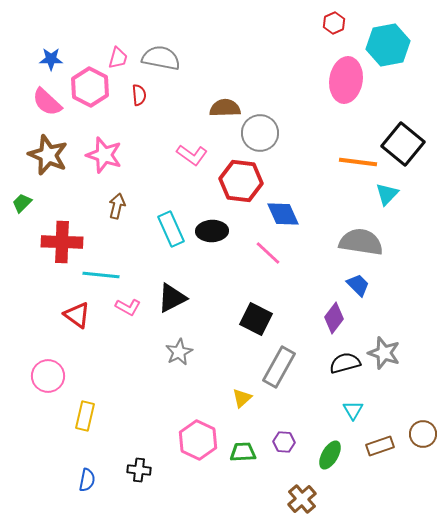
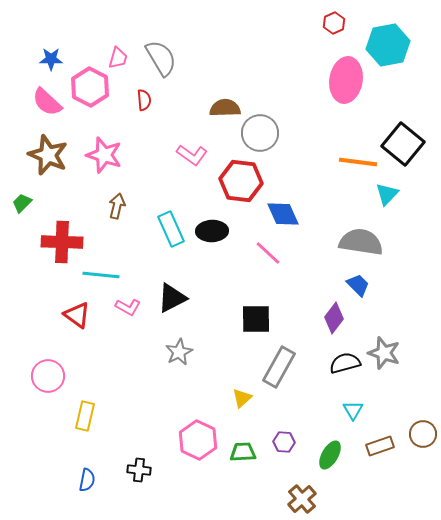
gray semicircle at (161, 58): rotated 48 degrees clockwise
red semicircle at (139, 95): moved 5 px right, 5 px down
black square at (256, 319): rotated 28 degrees counterclockwise
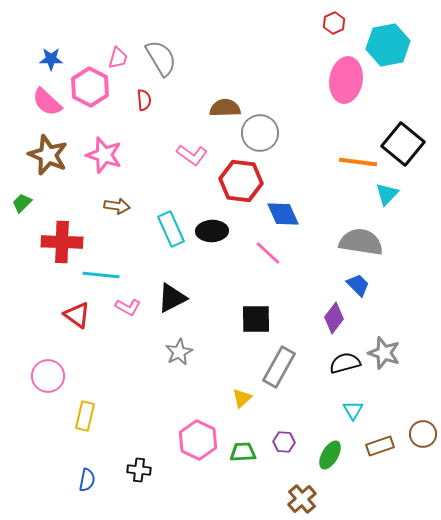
brown arrow at (117, 206): rotated 85 degrees clockwise
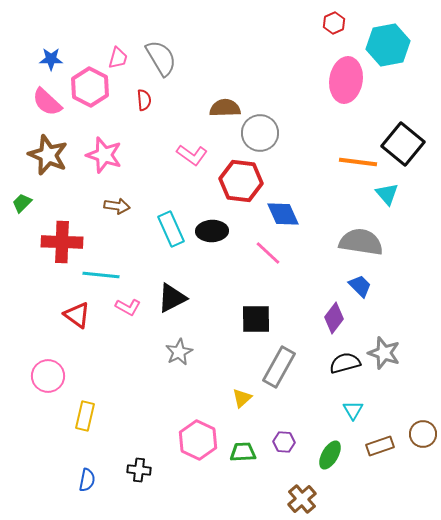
cyan triangle at (387, 194): rotated 25 degrees counterclockwise
blue trapezoid at (358, 285): moved 2 px right, 1 px down
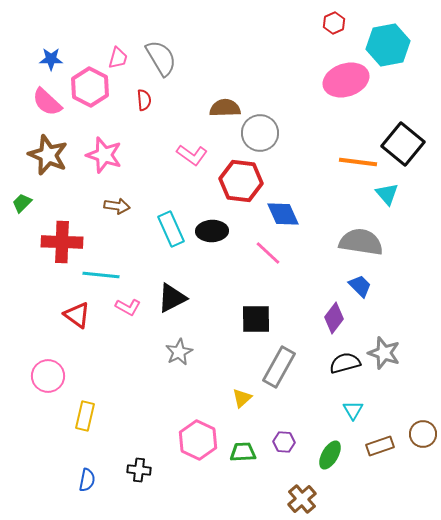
pink ellipse at (346, 80): rotated 63 degrees clockwise
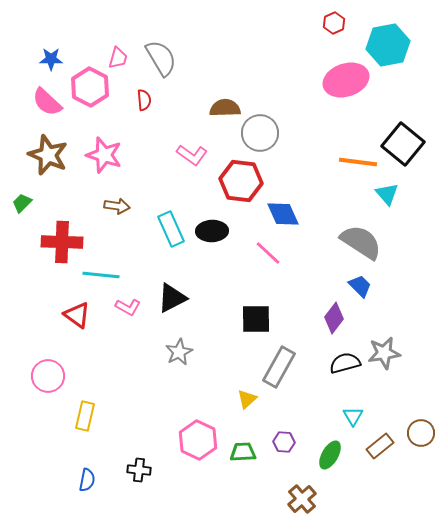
gray semicircle at (361, 242): rotated 24 degrees clockwise
gray star at (384, 353): rotated 28 degrees counterclockwise
yellow triangle at (242, 398): moved 5 px right, 1 px down
cyan triangle at (353, 410): moved 6 px down
brown circle at (423, 434): moved 2 px left, 1 px up
brown rectangle at (380, 446): rotated 20 degrees counterclockwise
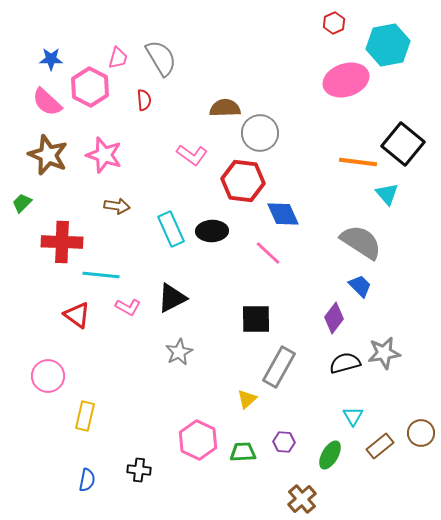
red hexagon at (241, 181): moved 2 px right
